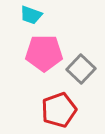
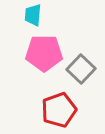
cyan trapezoid: moved 2 px right; rotated 75 degrees clockwise
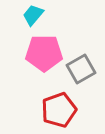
cyan trapezoid: rotated 35 degrees clockwise
gray square: rotated 16 degrees clockwise
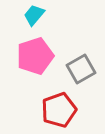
cyan trapezoid: moved 1 px right
pink pentagon: moved 9 px left, 3 px down; rotated 18 degrees counterclockwise
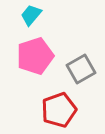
cyan trapezoid: moved 3 px left
